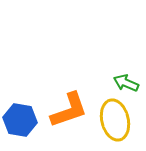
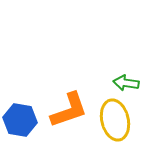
green arrow: rotated 15 degrees counterclockwise
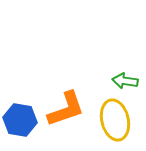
green arrow: moved 1 px left, 2 px up
orange L-shape: moved 3 px left, 1 px up
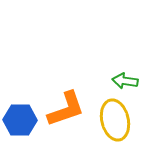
blue hexagon: rotated 8 degrees counterclockwise
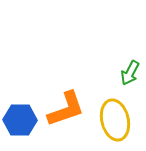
green arrow: moved 5 px right, 8 px up; rotated 70 degrees counterclockwise
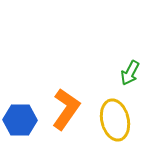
orange L-shape: rotated 36 degrees counterclockwise
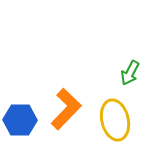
orange L-shape: rotated 9 degrees clockwise
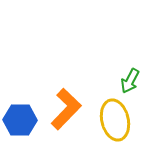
green arrow: moved 8 px down
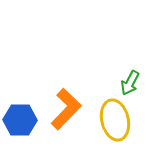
green arrow: moved 2 px down
